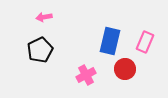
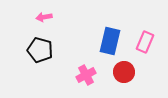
black pentagon: rotated 30 degrees counterclockwise
red circle: moved 1 px left, 3 px down
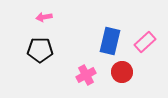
pink rectangle: rotated 25 degrees clockwise
black pentagon: rotated 15 degrees counterclockwise
red circle: moved 2 px left
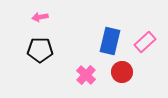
pink arrow: moved 4 px left
pink cross: rotated 18 degrees counterclockwise
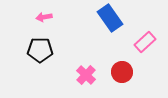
pink arrow: moved 4 px right
blue rectangle: moved 23 px up; rotated 48 degrees counterclockwise
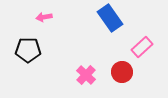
pink rectangle: moved 3 px left, 5 px down
black pentagon: moved 12 px left
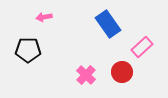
blue rectangle: moved 2 px left, 6 px down
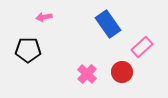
pink cross: moved 1 px right, 1 px up
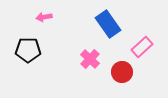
pink cross: moved 3 px right, 15 px up
